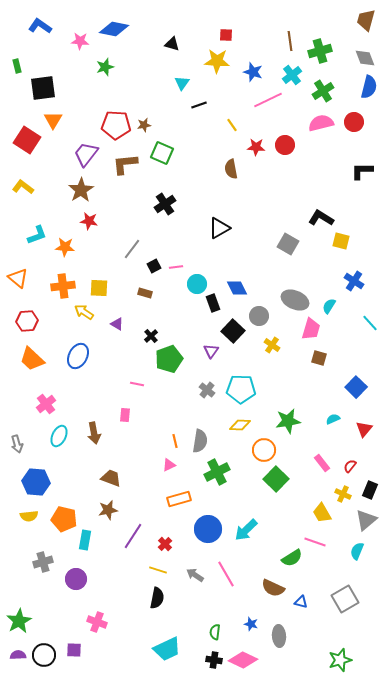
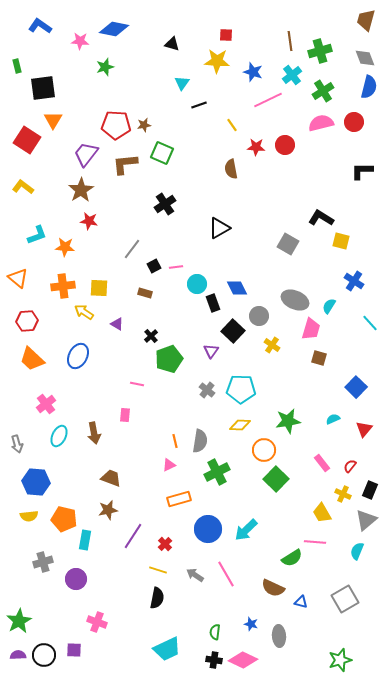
pink line at (315, 542): rotated 15 degrees counterclockwise
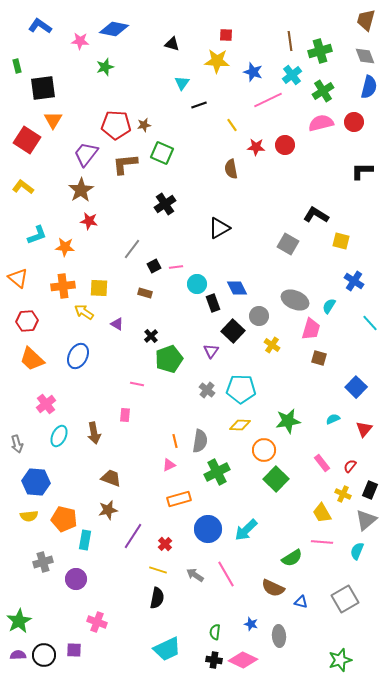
gray diamond at (365, 58): moved 2 px up
black L-shape at (321, 218): moved 5 px left, 3 px up
pink line at (315, 542): moved 7 px right
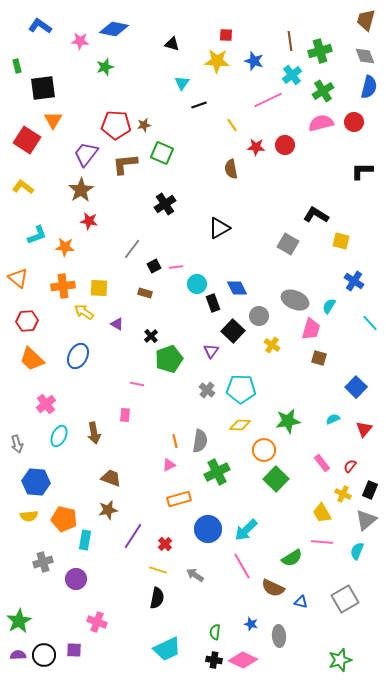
blue star at (253, 72): moved 1 px right, 11 px up
pink line at (226, 574): moved 16 px right, 8 px up
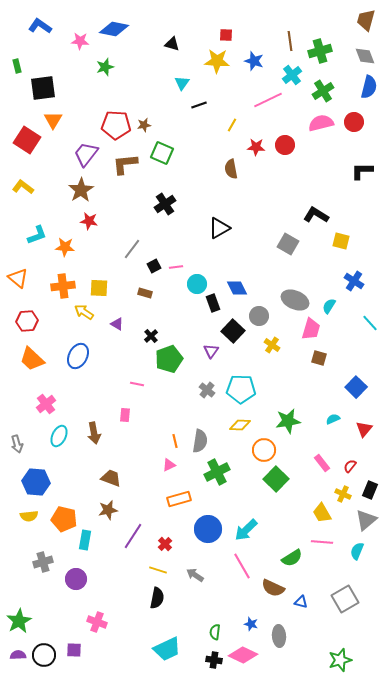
yellow line at (232, 125): rotated 64 degrees clockwise
pink diamond at (243, 660): moved 5 px up
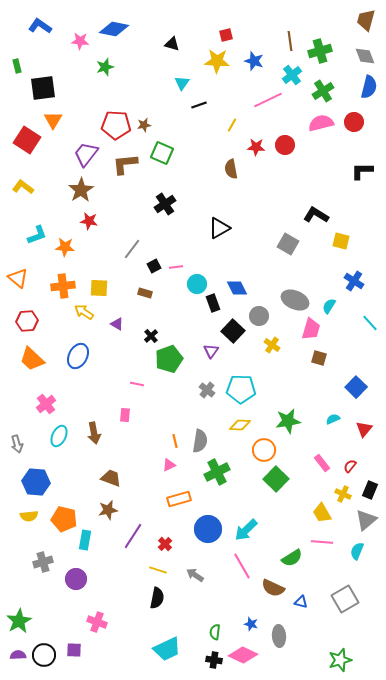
red square at (226, 35): rotated 16 degrees counterclockwise
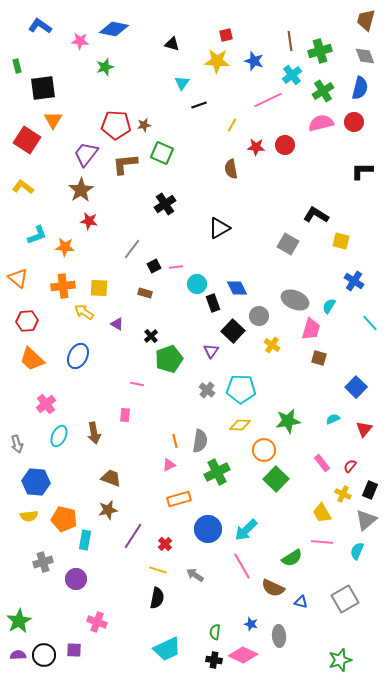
blue semicircle at (369, 87): moved 9 px left, 1 px down
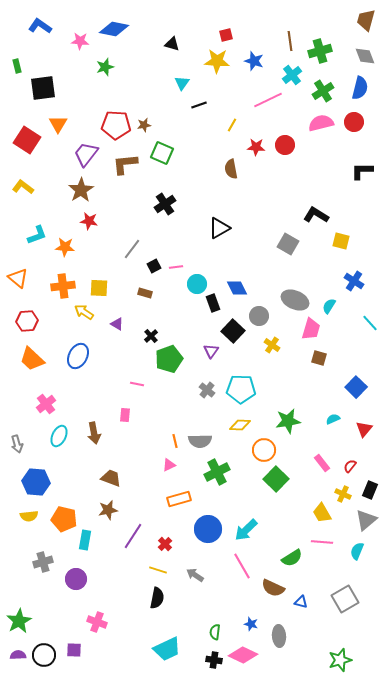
orange triangle at (53, 120): moved 5 px right, 4 px down
gray semicircle at (200, 441): rotated 80 degrees clockwise
